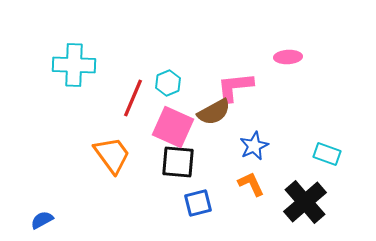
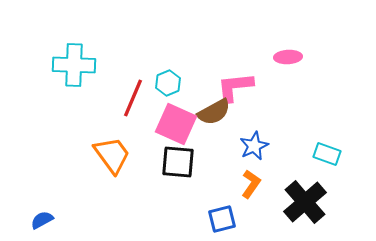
pink square: moved 3 px right, 3 px up
orange L-shape: rotated 60 degrees clockwise
blue square: moved 24 px right, 16 px down
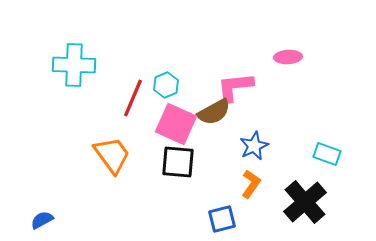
cyan hexagon: moved 2 px left, 2 px down
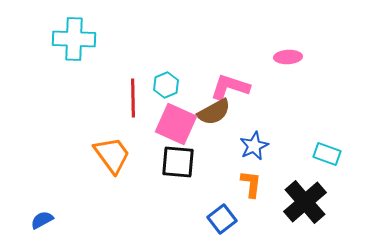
cyan cross: moved 26 px up
pink L-shape: moved 5 px left; rotated 24 degrees clockwise
red line: rotated 24 degrees counterclockwise
orange L-shape: rotated 28 degrees counterclockwise
blue square: rotated 24 degrees counterclockwise
